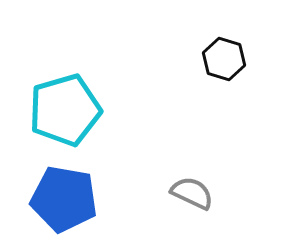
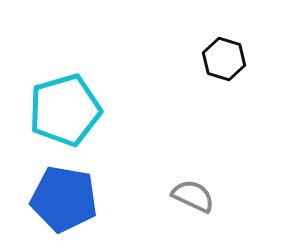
gray semicircle: moved 1 px right, 3 px down
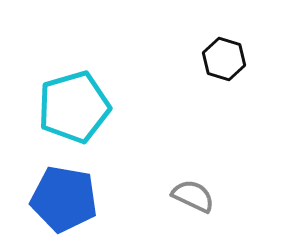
cyan pentagon: moved 9 px right, 3 px up
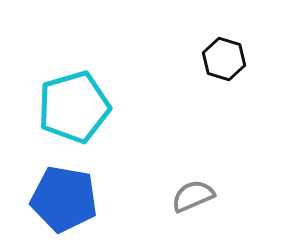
gray semicircle: rotated 48 degrees counterclockwise
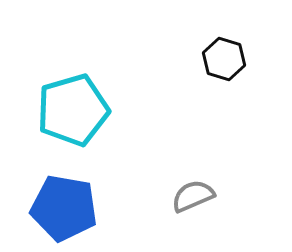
cyan pentagon: moved 1 px left, 3 px down
blue pentagon: moved 9 px down
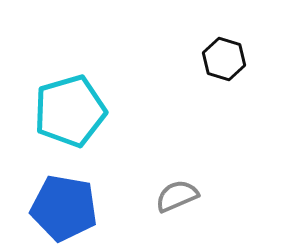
cyan pentagon: moved 3 px left, 1 px down
gray semicircle: moved 16 px left
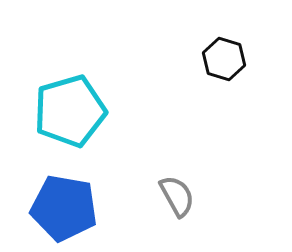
gray semicircle: rotated 84 degrees clockwise
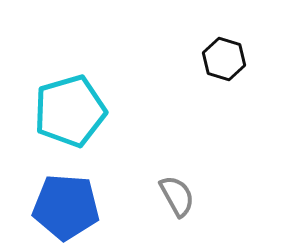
blue pentagon: moved 2 px right, 1 px up; rotated 6 degrees counterclockwise
